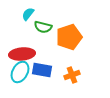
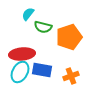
orange cross: moved 1 px left, 1 px down
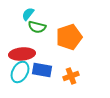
green semicircle: moved 6 px left
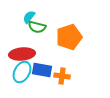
cyan semicircle: moved 1 px right, 3 px down
cyan ellipse: moved 2 px right
orange cross: moved 9 px left; rotated 28 degrees clockwise
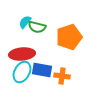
cyan semicircle: moved 4 px left, 5 px down
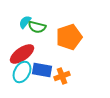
red ellipse: rotated 30 degrees counterclockwise
orange cross: rotated 28 degrees counterclockwise
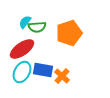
green semicircle: rotated 18 degrees counterclockwise
orange pentagon: moved 4 px up
red ellipse: moved 5 px up
blue rectangle: moved 1 px right
orange cross: rotated 28 degrees counterclockwise
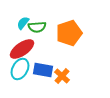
cyan semicircle: moved 2 px left, 1 px down
cyan ellipse: moved 2 px left, 3 px up
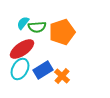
orange pentagon: moved 7 px left, 1 px up
blue rectangle: rotated 42 degrees counterclockwise
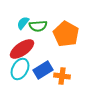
green semicircle: moved 1 px right, 1 px up
orange pentagon: moved 4 px right, 2 px down; rotated 25 degrees counterclockwise
orange cross: rotated 35 degrees counterclockwise
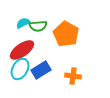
cyan semicircle: rotated 24 degrees clockwise
red ellipse: moved 1 px down
blue rectangle: moved 2 px left
orange cross: moved 11 px right
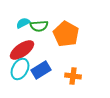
green semicircle: moved 1 px right
